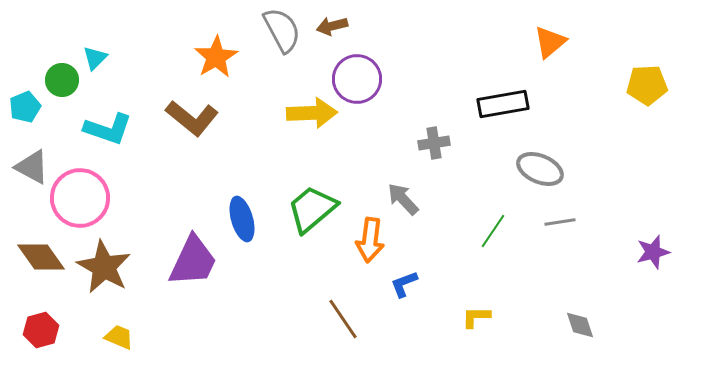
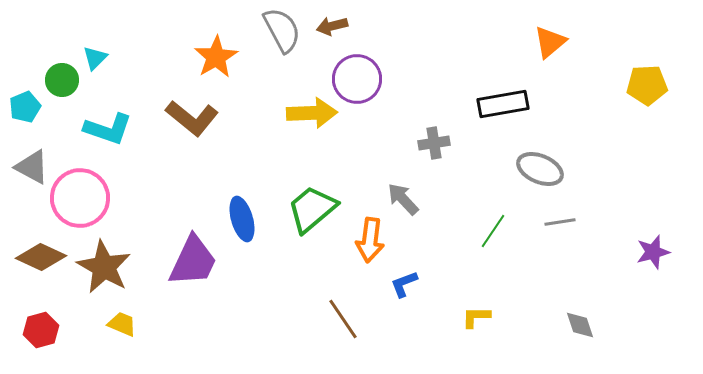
brown diamond: rotated 30 degrees counterclockwise
yellow trapezoid: moved 3 px right, 13 px up
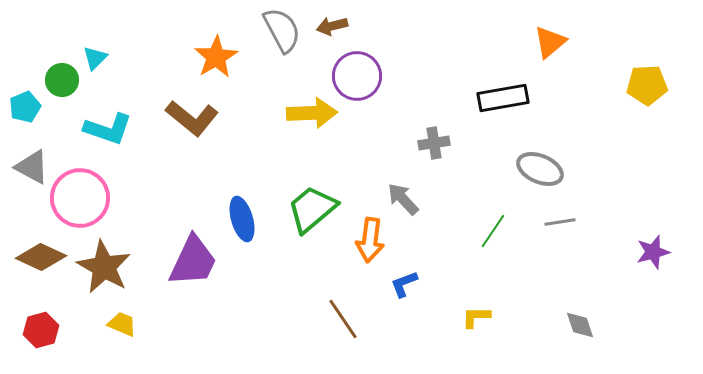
purple circle: moved 3 px up
black rectangle: moved 6 px up
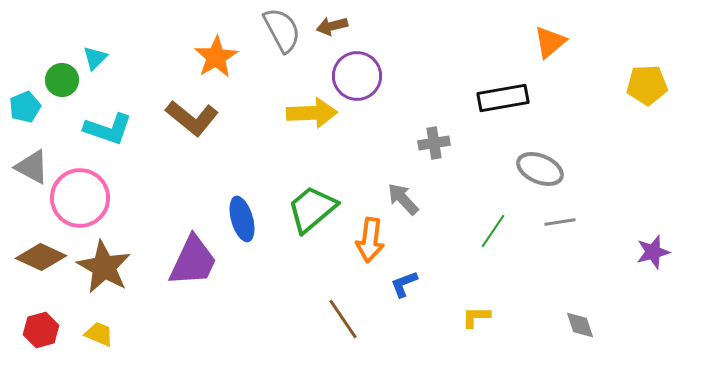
yellow trapezoid: moved 23 px left, 10 px down
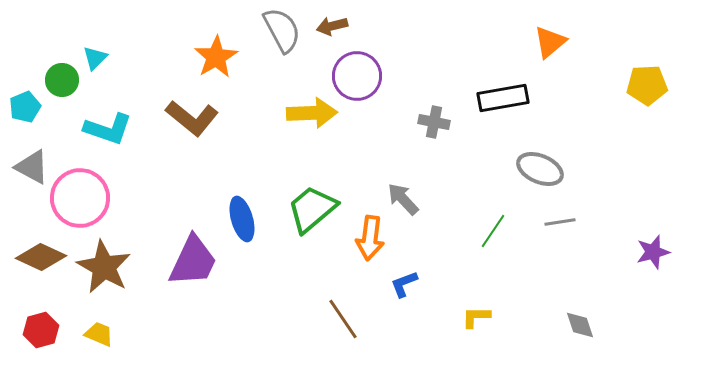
gray cross: moved 21 px up; rotated 20 degrees clockwise
orange arrow: moved 2 px up
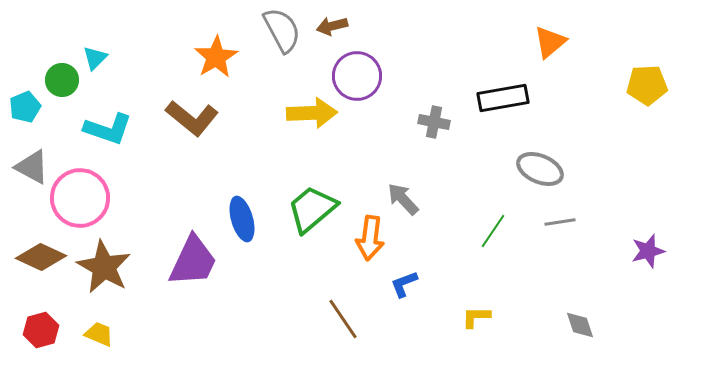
purple star: moved 5 px left, 1 px up
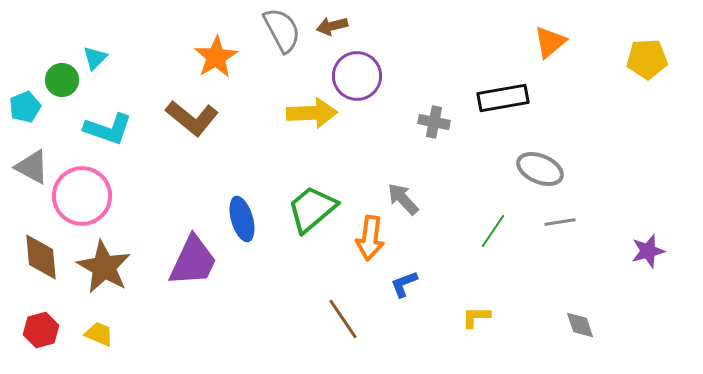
yellow pentagon: moved 26 px up
pink circle: moved 2 px right, 2 px up
brown diamond: rotated 60 degrees clockwise
